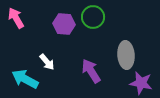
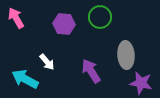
green circle: moved 7 px right
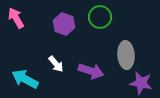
purple hexagon: rotated 15 degrees clockwise
white arrow: moved 9 px right, 2 px down
purple arrow: rotated 140 degrees clockwise
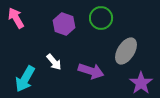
green circle: moved 1 px right, 1 px down
gray ellipse: moved 4 px up; rotated 36 degrees clockwise
white arrow: moved 2 px left, 2 px up
cyan arrow: rotated 88 degrees counterclockwise
purple star: rotated 25 degrees clockwise
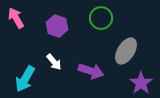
purple hexagon: moved 7 px left, 2 px down
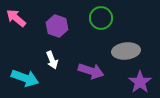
pink arrow: rotated 20 degrees counterclockwise
gray ellipse: rotated 52 degrees clockwise
white arrow: moved 2 px left, 2 px up; rotated 18 degrees clockwise
cyan arrow: moved 1 px up; rotated 100 degrees counterclockwise
purple star: moved 1 px left, 1 px up
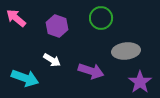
white arrow: rotated 36 degrees counterclockwise
